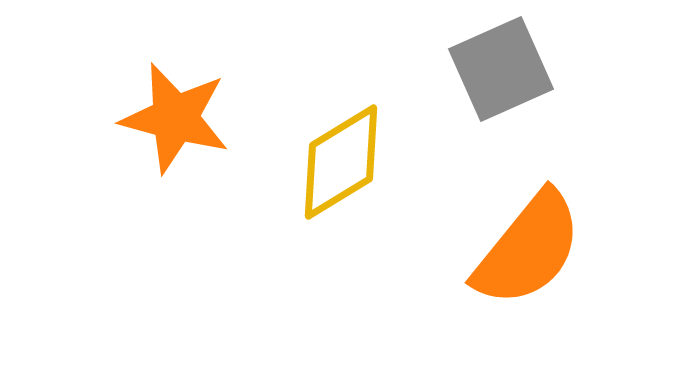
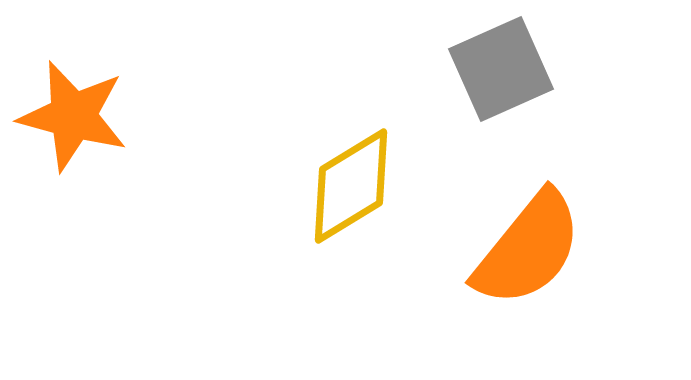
orange star: moved 102 px left, 2 px up
yellow diamond: moved 10 px right, 24 px down
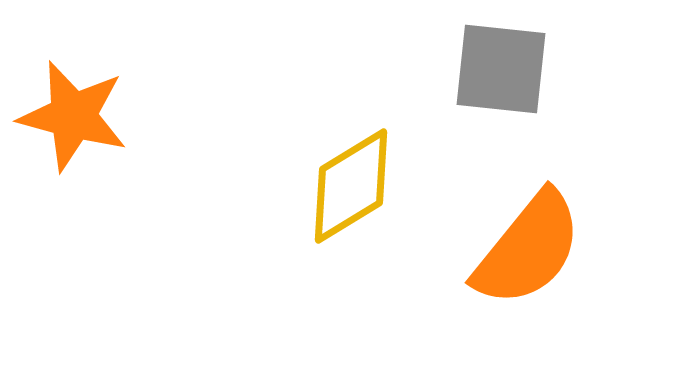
gray square: rotated 30 degrees clockwise
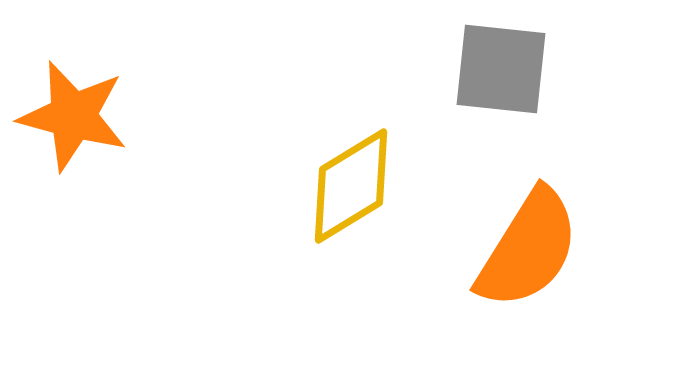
orange semicircle: rotated 7 degrees counterclockwise
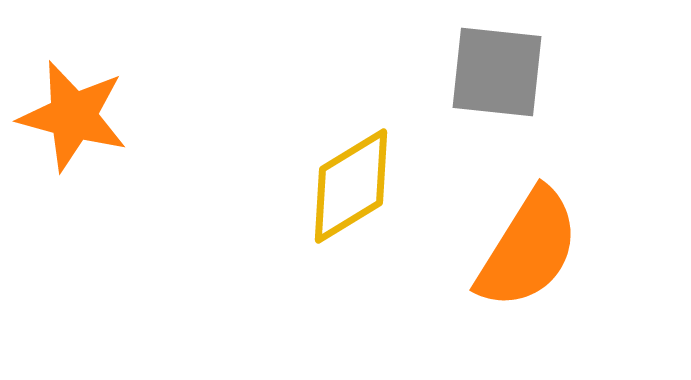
gray square: moved 4 px left, 3 px down
